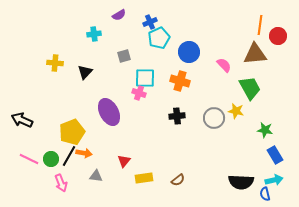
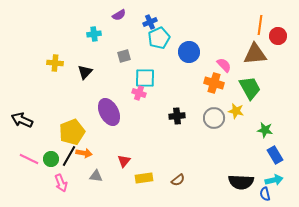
orange cross: moved 34 px right, 2 px down
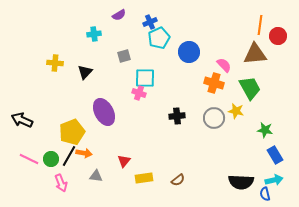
purple ellipse: moved 5 px left
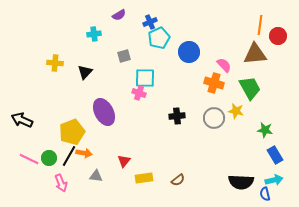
green circle: moved 2 px left, 1 px up
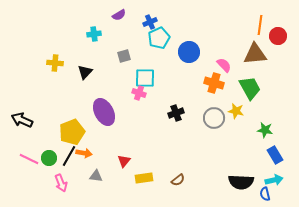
black cross: moved 1 px left, 3 px up; rotated 14 degrees counterclockwise
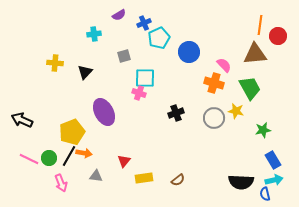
blue cross: moved 6 px left, 1 px down
green star: moved 2 px left; rotated 21 degrees counterclockwise
blue rectangle: moved 2 px left, 5 px down
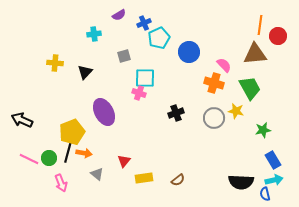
black line: moved 1 px left, 4 px up; rotated 15 degrees counterclockwise
gray triangle: moved 1 px right, 2 px up; rotated 32 degrees clockwise
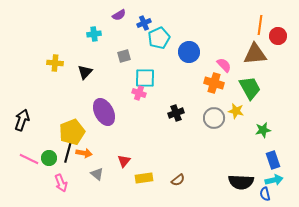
black arrow: rotated 85 degrees clockwise
blue rectangle: rotated 12 degrees clockwise
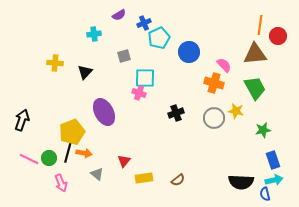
green trapezoid: moved 5 px right
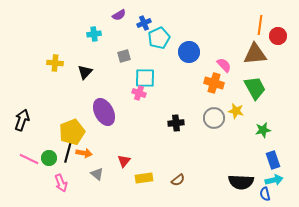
black cross: moved 10 px down; rotated 14 degrees clockwise
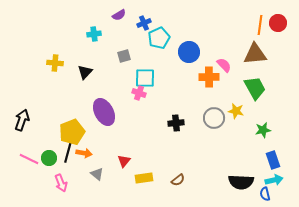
red circle: moved 13 px up
orange cross: moved 5 px left, 6 px up; rotated 18 degrees counterclockwise
